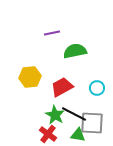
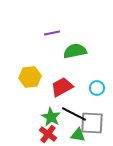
green star: moved 4 px left, 2 px down
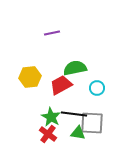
green semicircle: moved 17 px down
red trapezoid: moved 1 px left, 2 px up
black line: rotated 20 degrees counterclockwise
green triangle: moved 2 px up
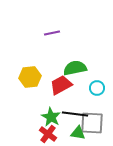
black line: moved 1 px right
